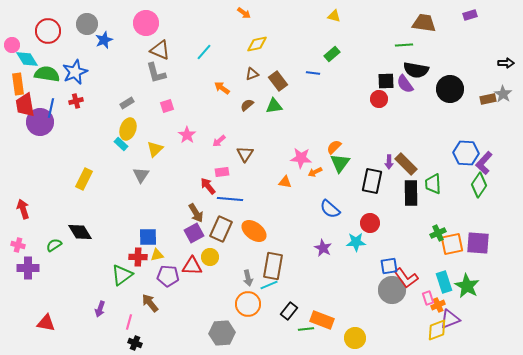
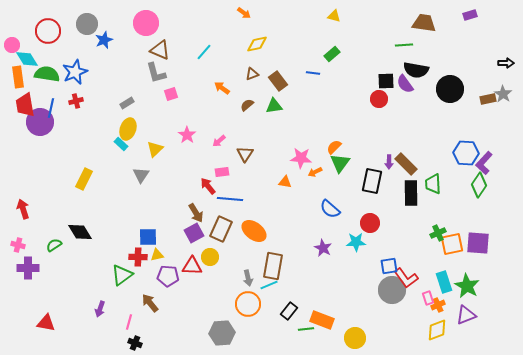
orange rectangle at (18, 84): moved 7 px up
pink square at (167, 106): moved 4 px right, 12 px up
purple triangle at (450, 319): moved 16 px right, 4 px up
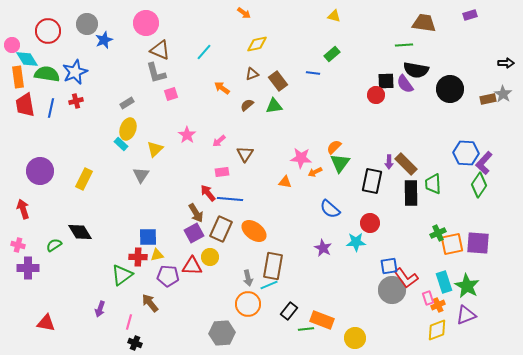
red circle at (379, 99): moved 3 px left, 4 px up
purple circle at (40, 122): moved 49 px down
red arrow at (208, 186): moved 7 px down
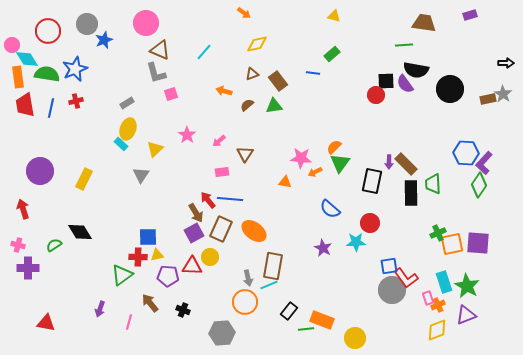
blue star at (75, 72): moved 3 px up
orange arrow at (222, 88): moved 2 px right, 3 px down; rotated 21 degrees counterclockwise
red arrow at (208, 193): moved 7 px down
orange circle at (248, 304): moved 3 px left, 2 px up
black cross at (135, 343): moved 48 px right, 33 px up
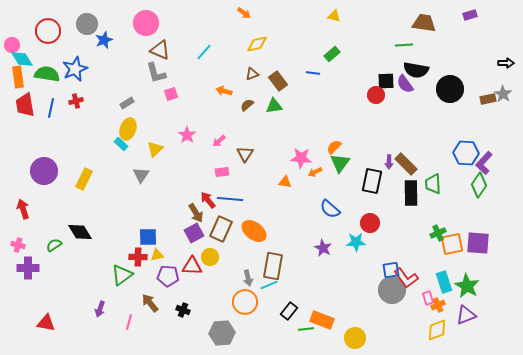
cyan diamond at (27, 59): moved 5 px left
purple circle at (40, 171): moved 4 px right
blue square at (389, 266): moved 2 px right, 4 px down
